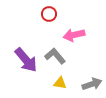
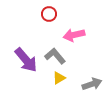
yellow triangle: moved 1 px left, 5 px up; rotated 40 degrees counterclockwise
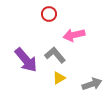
gray L-shape: moved 1 px up
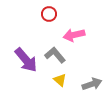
yellow triangle: moved 1 px right, 2 px down; rotated 48 degrees counterclockwise
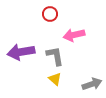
red circle: moved 1 px right
gray L-shape: moved 1 px down; rotated 30 degrees clockwise
purple arrow: moved 5 px left, 8 px up; rotated 120 degrees clockwise
yellow triangle: moved 5 px left, 1 px up
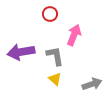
pink arrow: rotated 125 degrees clockwise
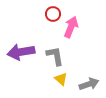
red circle: moved 3 px right
pink arrow: moved 3 px left, 8 px up
yellow triangle: moved 6 px right
gray arrow: moved 3 px left
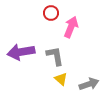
red circle: moved 2 px left, 1 px up
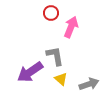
purple arrow: moved 9 px right, 20 px down; rotated 24 degrees counterclockwise
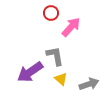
pink arrow: rotated 20 degrees clockwise
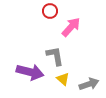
red circle: moved 1 px left, 2 px up
purple arrow: rotated 132 degrees counterclockwise
yellow triangle: moved 2 px right
